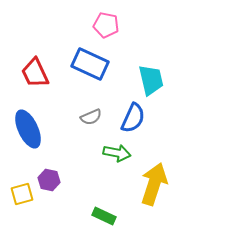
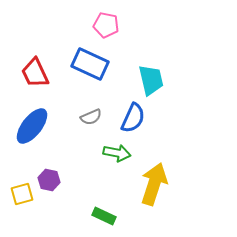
blue ellipse: moved 4 px right, 3 px up; rotated 63 degrees clockwise
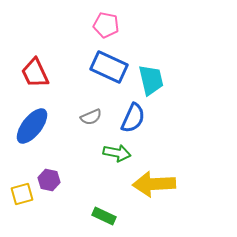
blue rectangle: moved 19 px right, 3 px down
yellow arrow: rotated 111 degrees counterclockwise
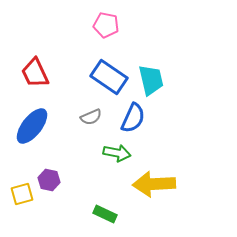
blue rectangle: moved 10 px down; rotated 9 degrees clockwise
green rectangle: moved 1 px right, 2 px up
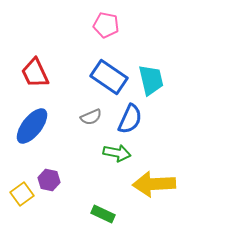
blue semicircle: moved 3 px left, 1 px down
yellow square: rotated 20 degrees counterclockwise
green rectangle: moved 2 px left
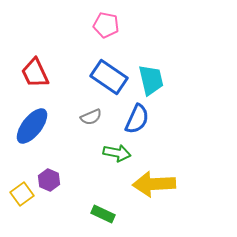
blue semicircle: moved 7 px right
purple hexagon: rotated 10 degrees clockwise
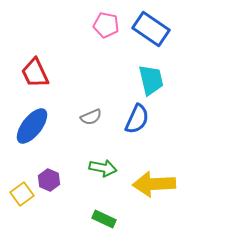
blue rectangle: moved 42 px right, 48 px up
green arrow: moved 14 px left, 15 px down
green rectangle: moved 1 px right, 5 px down
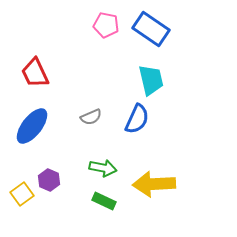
green rectangle: moved 18 px up
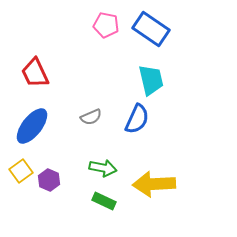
yellow square: moved 1 px left, 23 px up
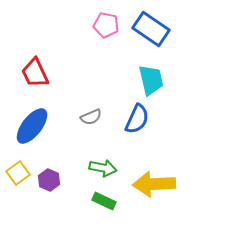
yellow square: moved 3 px left, 2 px down
